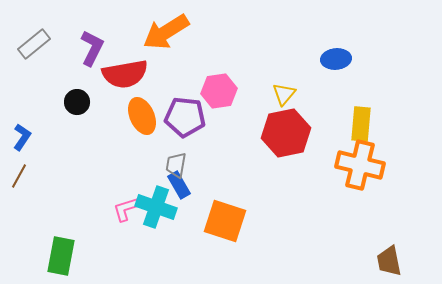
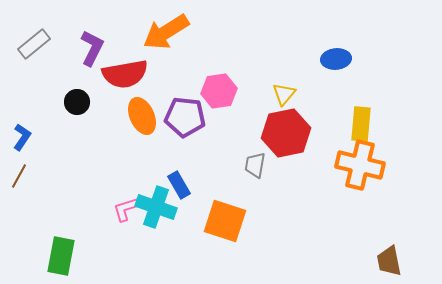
gray trapezoid: moved 79 px right
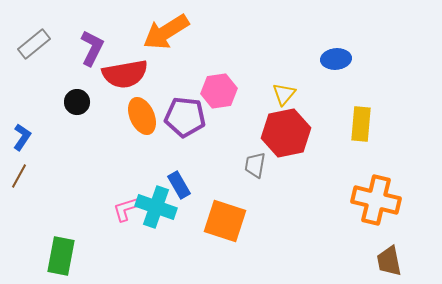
orange cross: moved 16 px right, 35 px down
